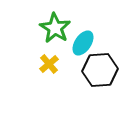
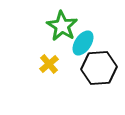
green star: moved 7 px right, 2 px up
black hexagon: moved 1 px left, 2 px up
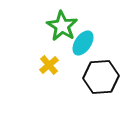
yellow cross: moved 1 px down
black hexagon: moved 2 px right, 9 px down
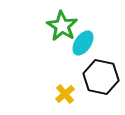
yellow cross: moved 16 px right, 29 px down
black hexagon: rotated 16 degrees clockwise
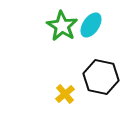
cyan ellipse: moved 8 px right, 18 px up
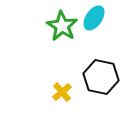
cyan ellipse: moved 3 px right, 7 px up
yellow cross: moved 3 px left, 2 px up
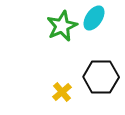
green star: rotated 16 degrees clockwise
black hexagon: rotated 12 degrees counterclockwise
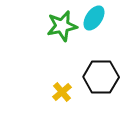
green star: rotated 12 degrees clockwise
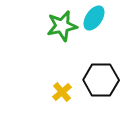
black hexagon: moved 3 px down
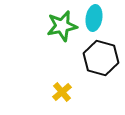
cyan ellipse: rotated 25 degrees counterclockwise
black hexagon: moved 22 px up; rotated 16 degrees clockwise
